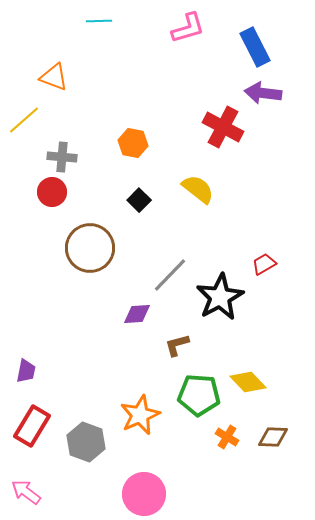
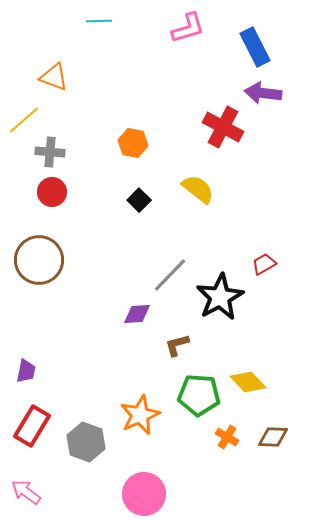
gray cross: moved 12 px left, 5 px up
brown circle: moved 51 px left, 12 px down
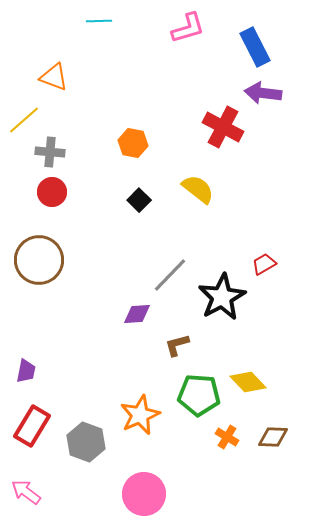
black star: moved 2 px right
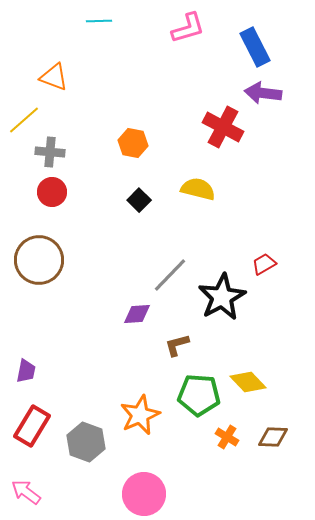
yellow semicircle: rotated 24 degrees counterclockwise
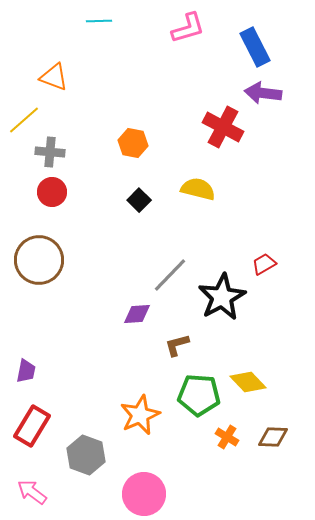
gray hexagon: moved 13 px down
pink arrow: moved 6 px right
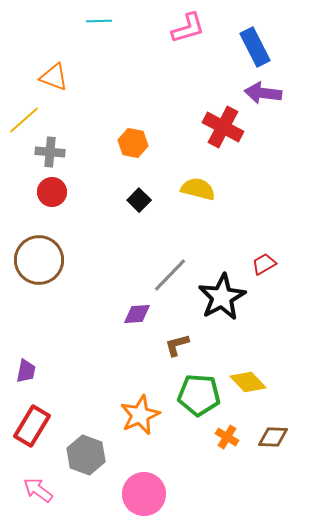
pink arrow: moved 6 px right, 2 px up
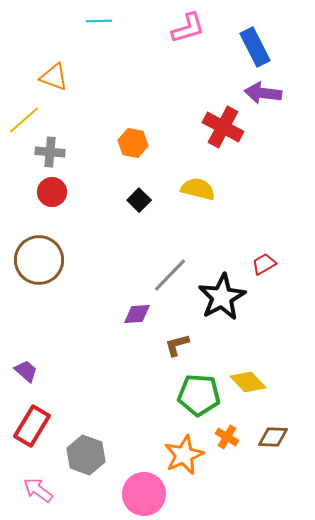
purple trapezoid: rotated 60 degrees counterclockwise
orange star: moved 44 px right, 40 px down
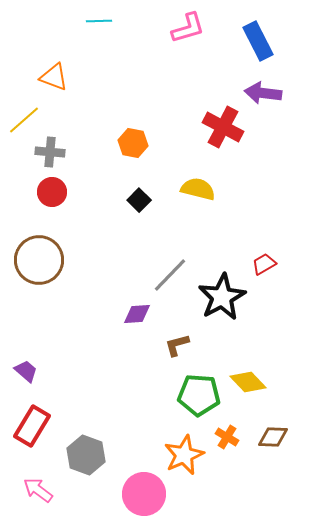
blue rectangle: moved 3 px right, 6 px up
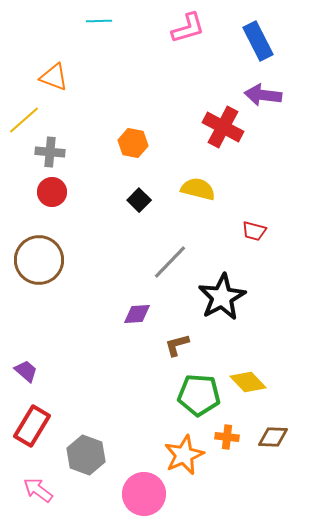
purple arrow: moved 2 px down
red trapezoid: moved 10 px left, 33 px up; rotated 135 degrees counterclockwise
gray line: moved 13 px up
orange cross: rotated 25 degrees counterclockwise
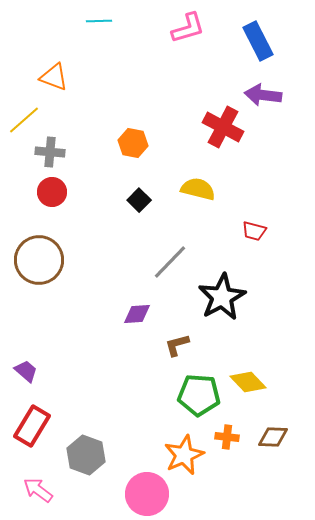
pink circle: moved 3 px right
